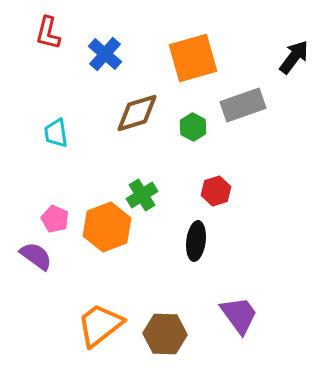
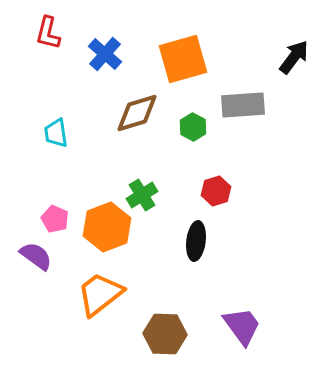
orange square: moved 10 px left, 1 px down
gray rectangle: rotated 15 degrees clockwise
purple trapezoid: moved 3 px right, 11 px down
orange trapezoid: moved 31 px up
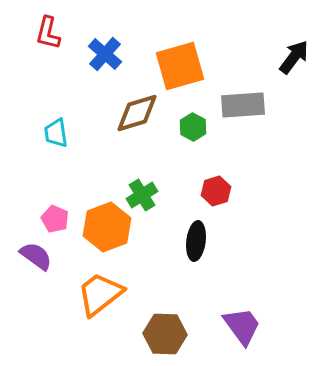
orange square: moved 3 px left, 7 px down
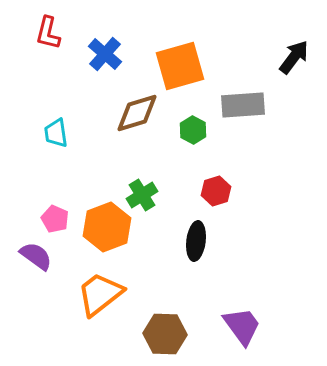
green hexagon: moved 3 px down
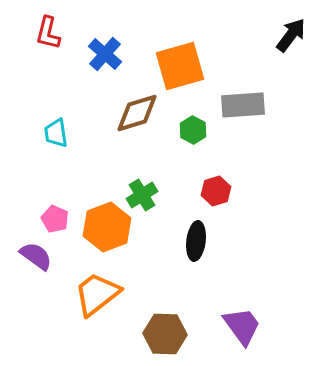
black arrow: moved 3 px left, 22 px up
orange trapezoid: moved 3 px left
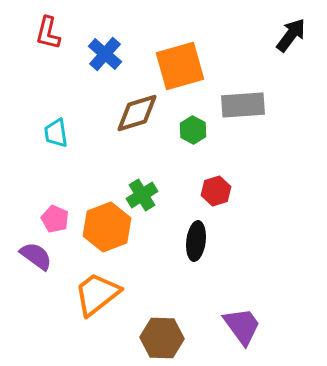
brown hexagon: moved 3 px left, 4 px down
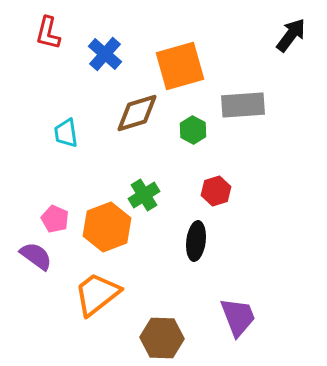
cyan trapezoid: moved 10 px right
green cross: moved 2 px right
purple trapezoid: moved 4 px left, 9 px up; rotated 15 degrees clockwise
